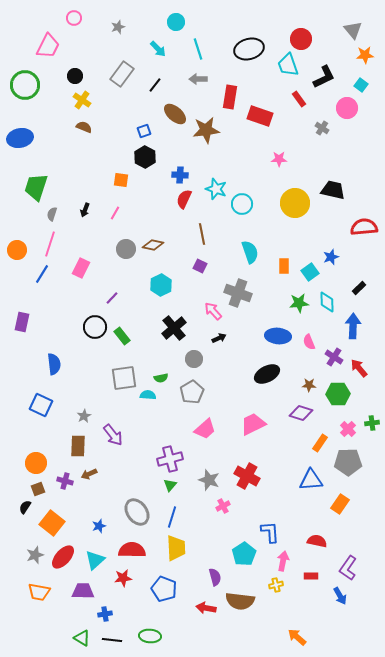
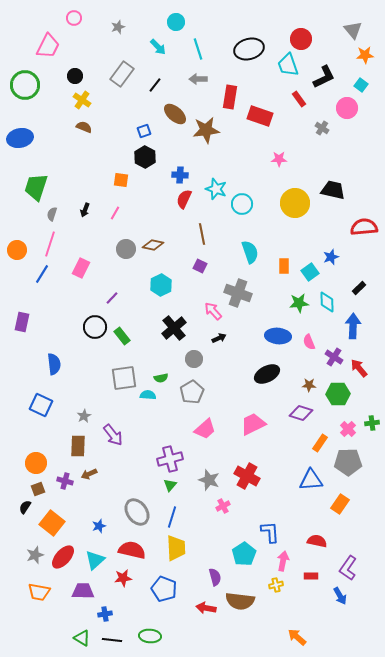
cyan arrow at (158, 49): moved 2 px up
red semicircle at (132, 550): rotated 12 degrees clockwise
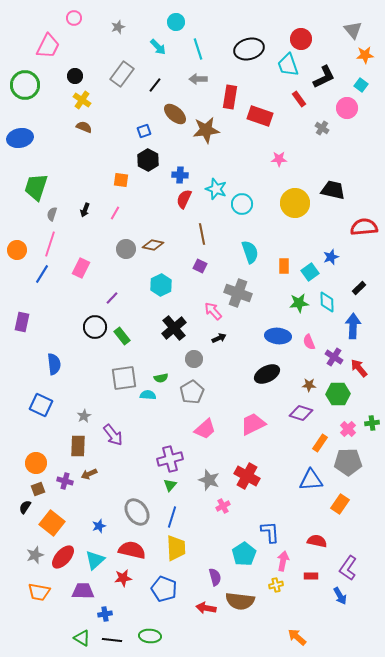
black hexagon at (145, 157): moved 3 px right, 3 px down
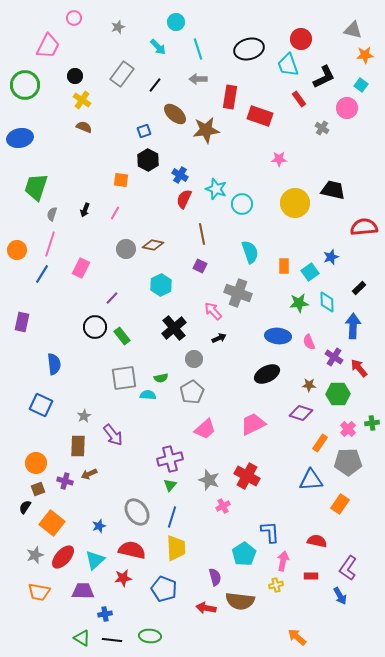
gray triangle at (353, 30): rotated 36 degrees counterclockwise
blue cross at (180, 175): rotated 28 degrees clockwise
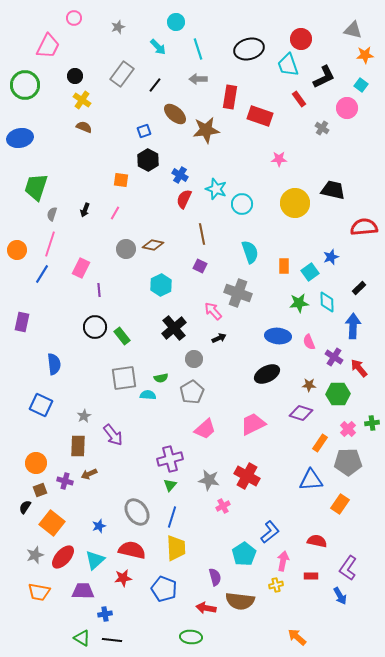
purple line at (112, 298): moved 13 px left, 8 px up; rotated 48 degrees counterclockwise
gray star at (209, 480): rotated 10 degrees counterclockwise
brown square at (38, 489): moved 2 px right, 1 px down
blue L-shape at (270, 532): rotated 55 degrees clockwise
green ellipse at (150, 636): moved 41 px right, 1 px down
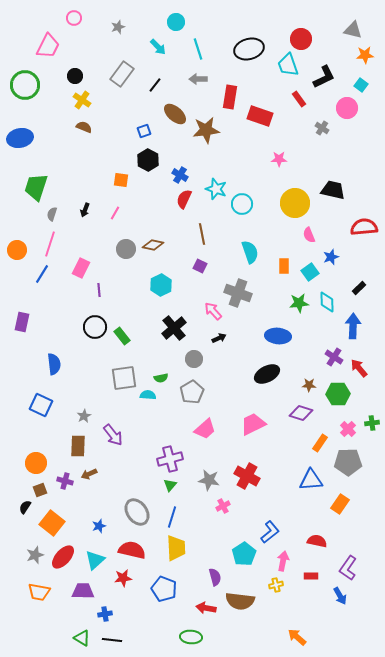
pink semicircle at (309, 342): moved 107 px up
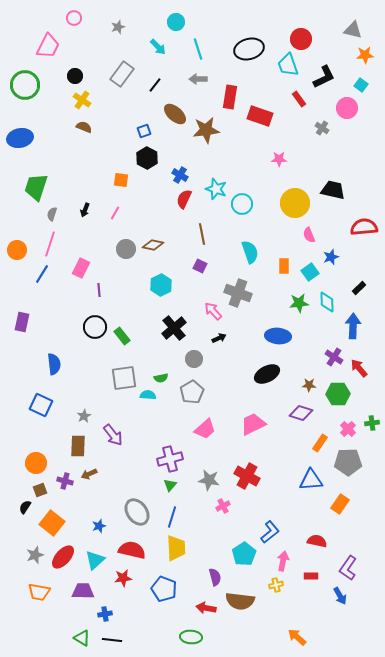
black hexagon at (148, 160): moved 1 px left, 2 px up
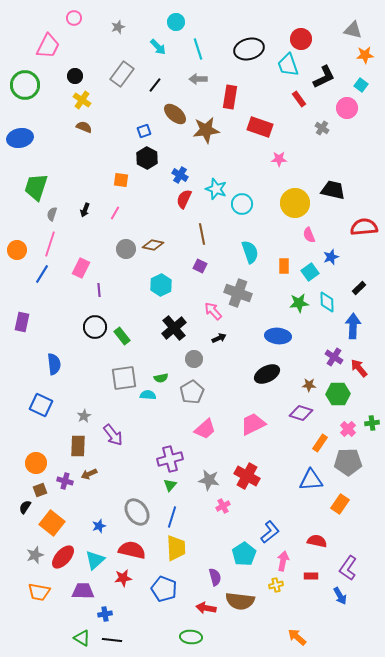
red rectangle at (260, 116): moved 11 px down
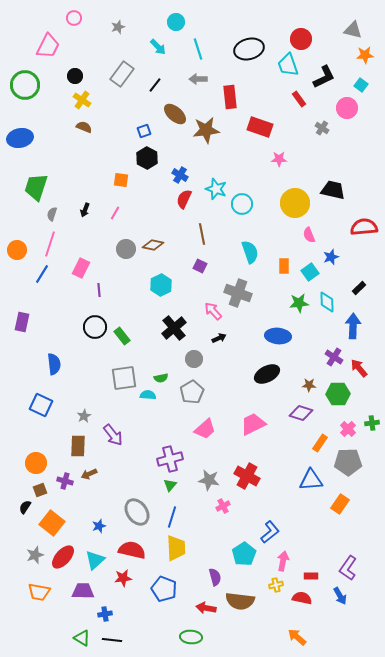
red rectangle at (230, 97): rotated 15 degrees counterclockwise
red semicircle at (317, 541): moved 15 px left, 57 px down
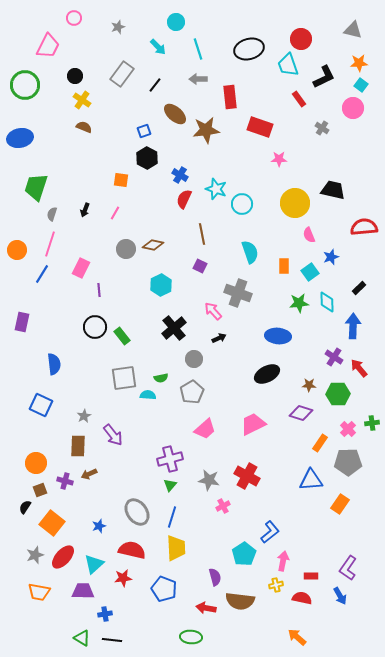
orange star at (365, 55): moved 6 px left, 8 px down
pink circle at (347, 108): moved 6 px right
cyan triangle at (95, 560): moved 1 px left, 4 px down
